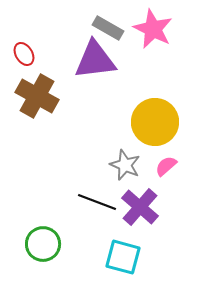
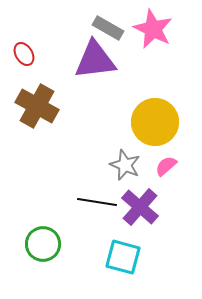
brown cross: moved 10 px down
black line: rotated 12 degrees counterclockwise
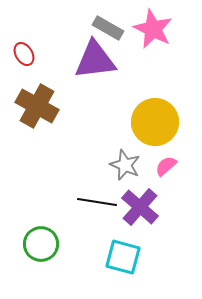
green circle: moved 2 px left
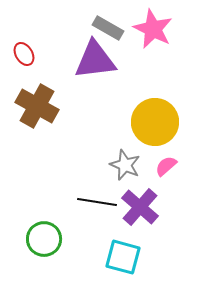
green circle: moved 3 px right, 5 px up
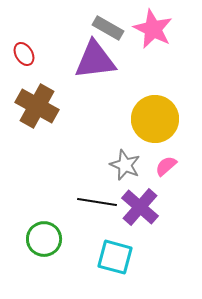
yellow circle: moved 3 px up
cyan square: moved 8 px left
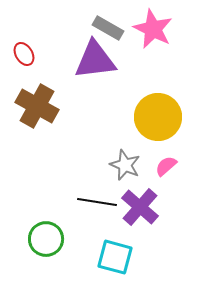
yellow circle: moved 3 px right, 2 px up
green circle: moved 2 px right
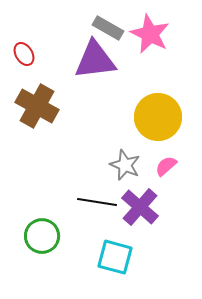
pink star: moved 3 px left, 5 px down
green circle: moved 4 px left, 3 px up
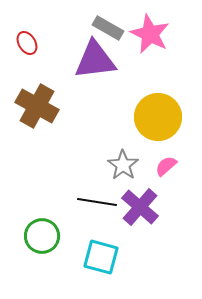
red ellipse: moved 3 px right, 11 px up
gray star: moved 2 px left; rotated 12 degrees clockwise
cyan square: moved 14 px left
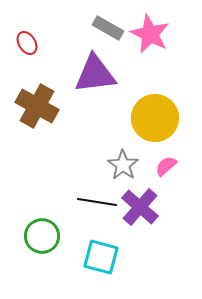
purple triangle: moved 14 px down
yellow circle: moved 3 px left, 1 px down
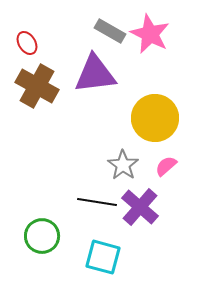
gray rectangle: moved 2 px right, 3 px down
brown cross: moved 20 px up
cyan square: moved 2 px right
